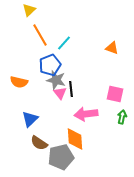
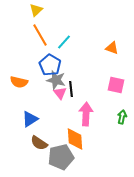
yellow triangle: moved 7 px right
cyan line: moved 1 px up
blue pentagon: rotated 20 degrees counterclockwise
pink square: moved 1 px right, 9 px up
pink arrow: rotated 100 degrees clockwise
blue triangle: rotated 12 degrees clockwise
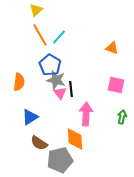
cyan line: moved 5 px left, 5 px up
orange semicircle: rotated 96 degrees counterclockwise
blue triangle: moved 2 px up
gray pentagon: moved 1 px left, 3 px down
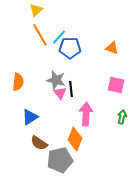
blue pentagon: moved 20 px right, 17 px up; rotated 30 degrees counterclockwise
orange semicircle: moved 1 px left
orange diamond: rotated 25 degrees clockwise
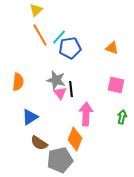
blue pentagon: rotated 10 degrees counterclockwise
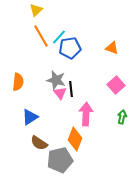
orange line: moved 1 px right, 1 px down
pink square: rotated 36 degrees clockwise
